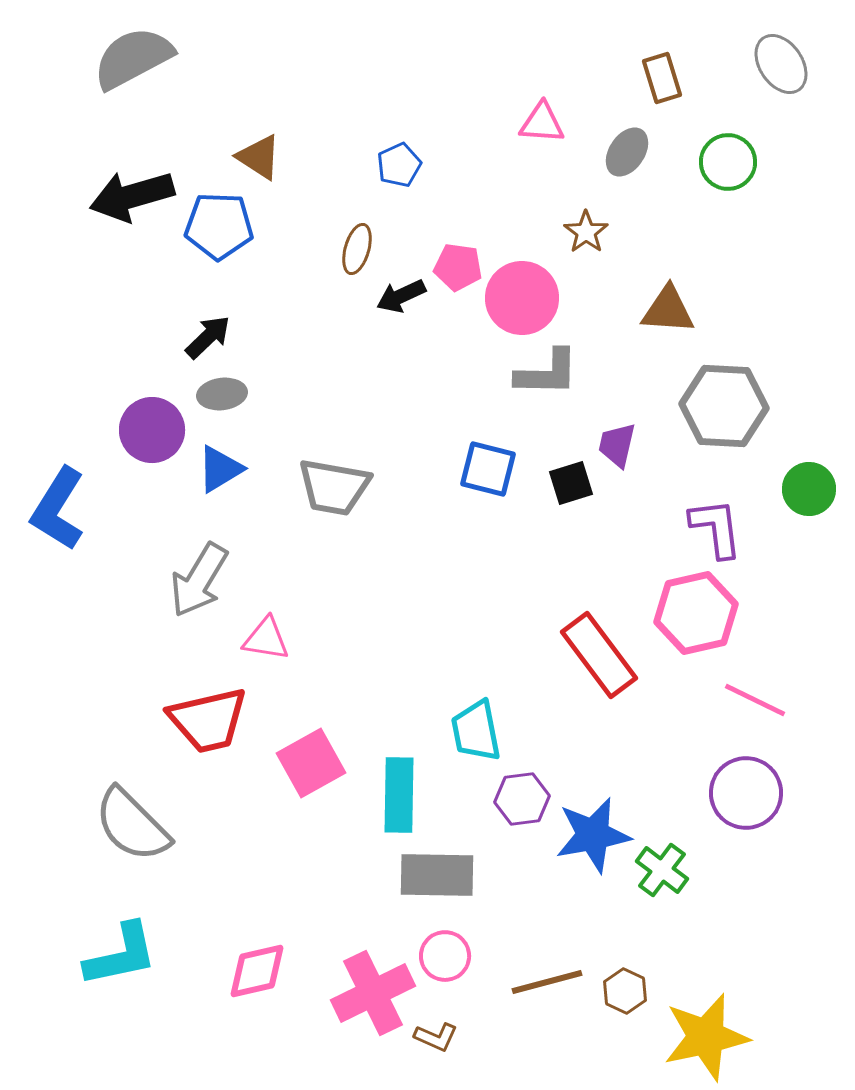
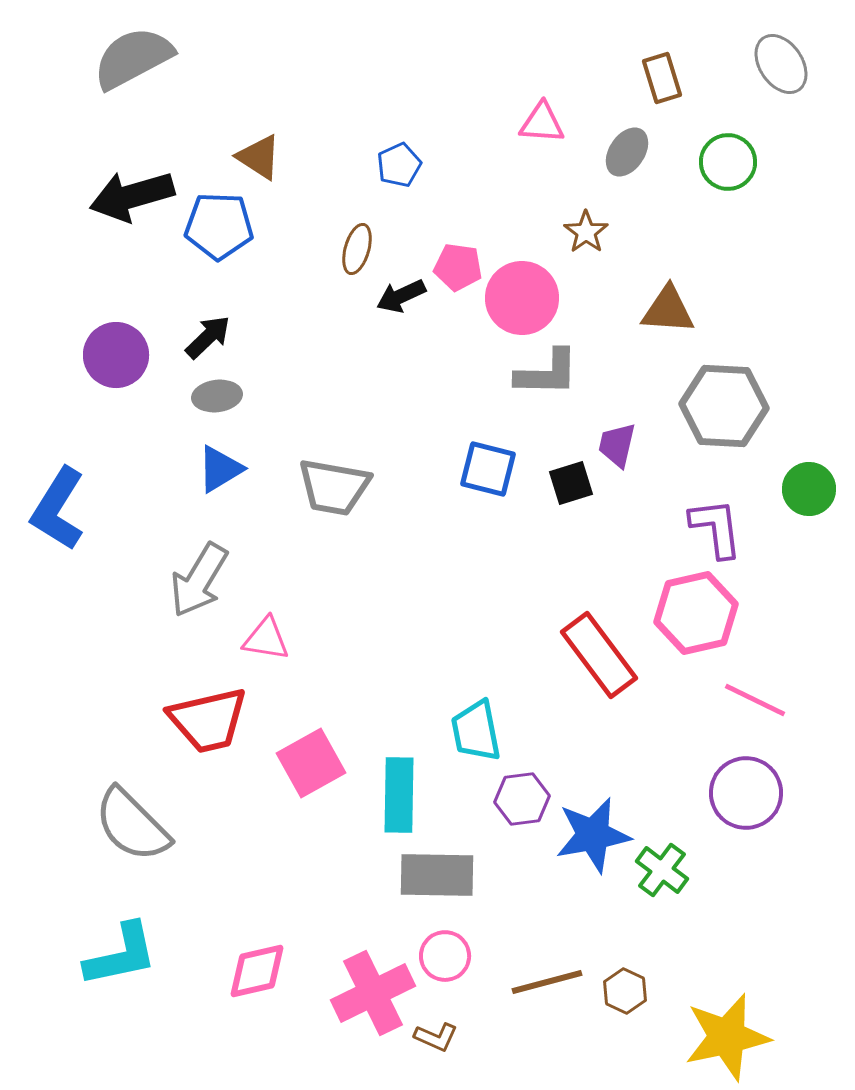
gray ellipse at (222, 394): moved 5 px left, 2 px down
purple circle at (152, 430): moved 36 px left, 75 px up
yellow star at (706, 1037): moved 21 px right
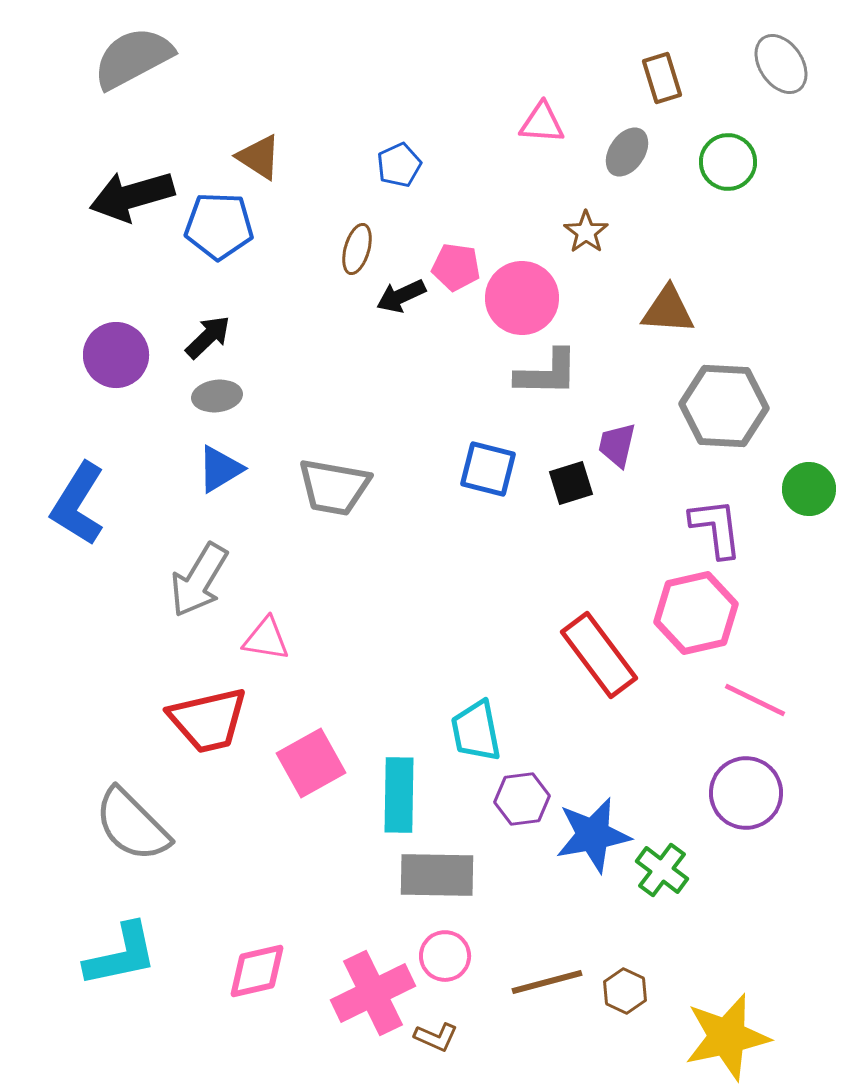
pink pentagon at (458, 267): moved 2 px left
blue L-shape at (58, 509): moved 20 px right, 5 px up
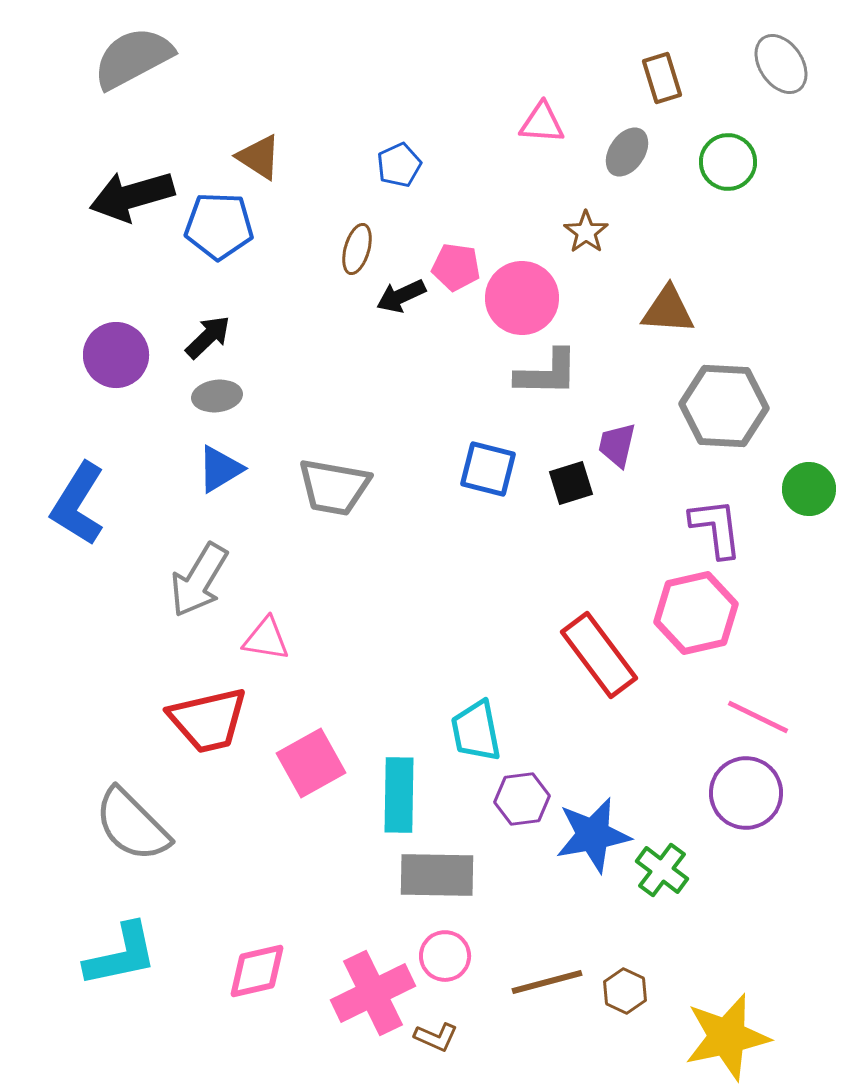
pink line at (755, 700): moved 3 px right, 17 px down
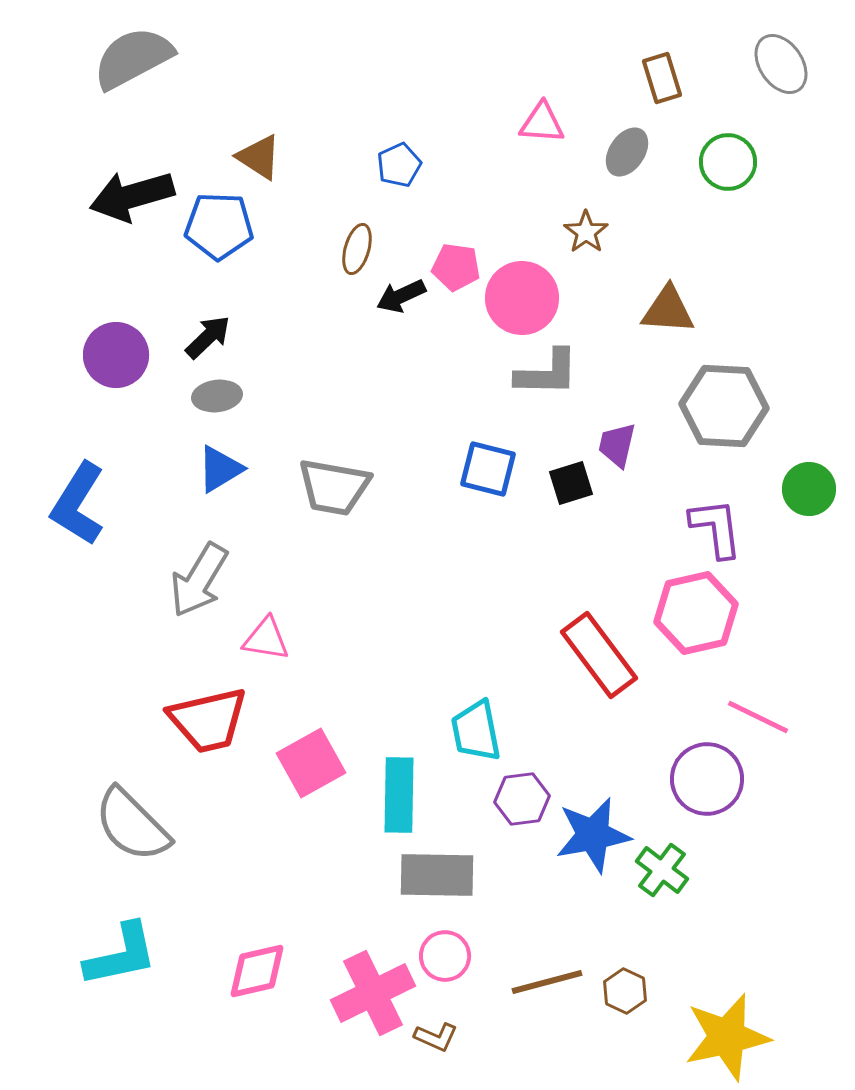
purple circle at (746, 793): moved 39 px left, 14 px up
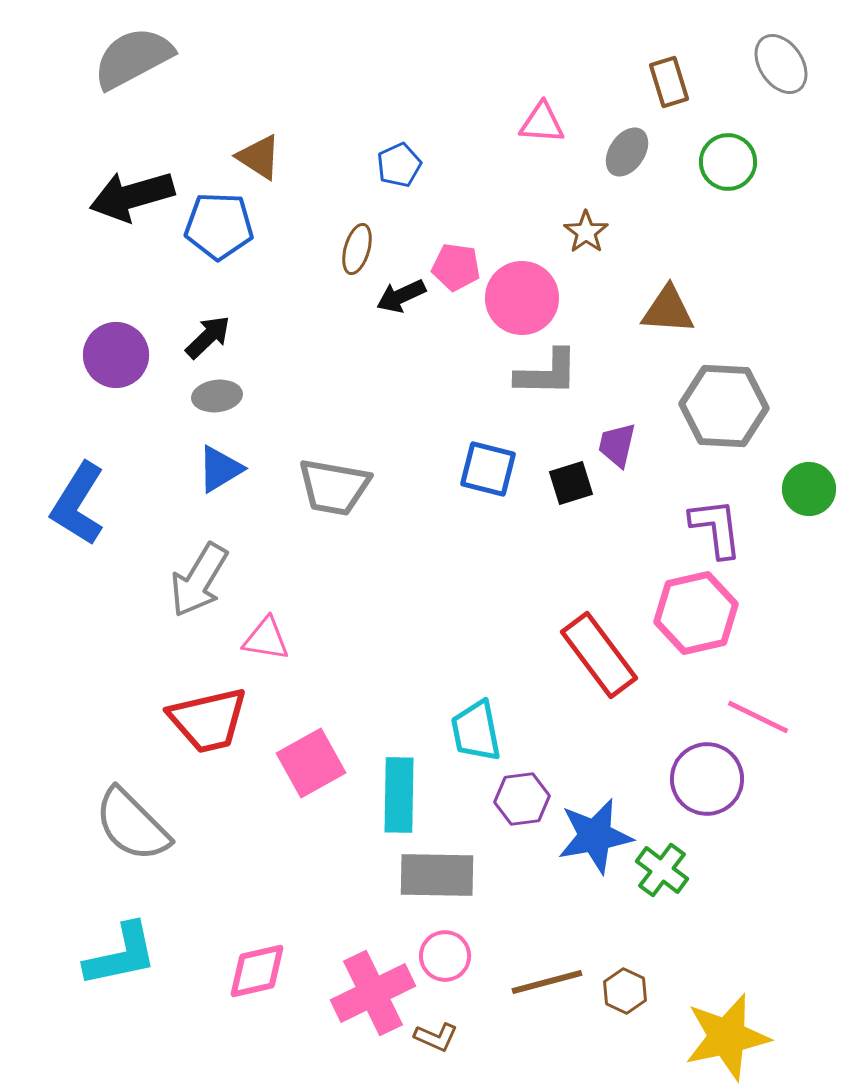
brown rectangle at (662, 78): moved 7 px right, 4 px down
blue star at (593, 835): moved 2 px right, 1 px down
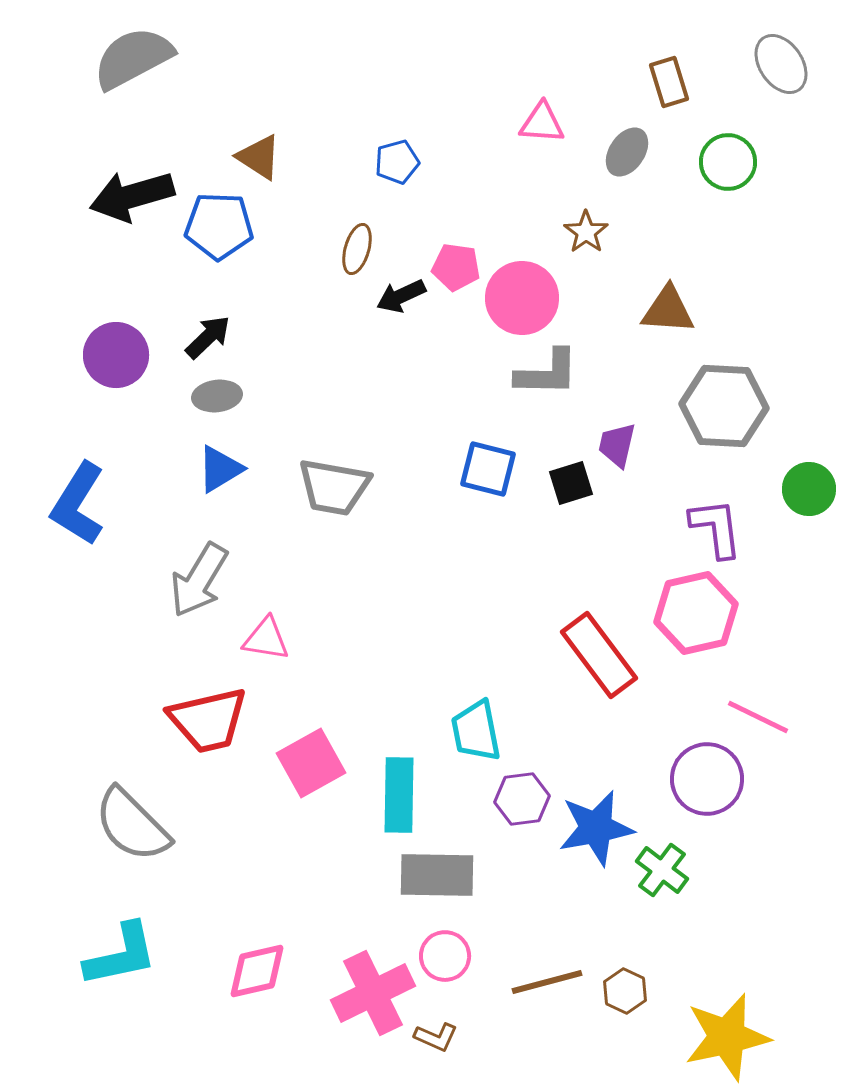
blue pentagon at (399, 165): moved 2 px left, 3 px up; rotated 9 degrees clockwise
blue star at (595, 836): moved 1 px right, 8 px up
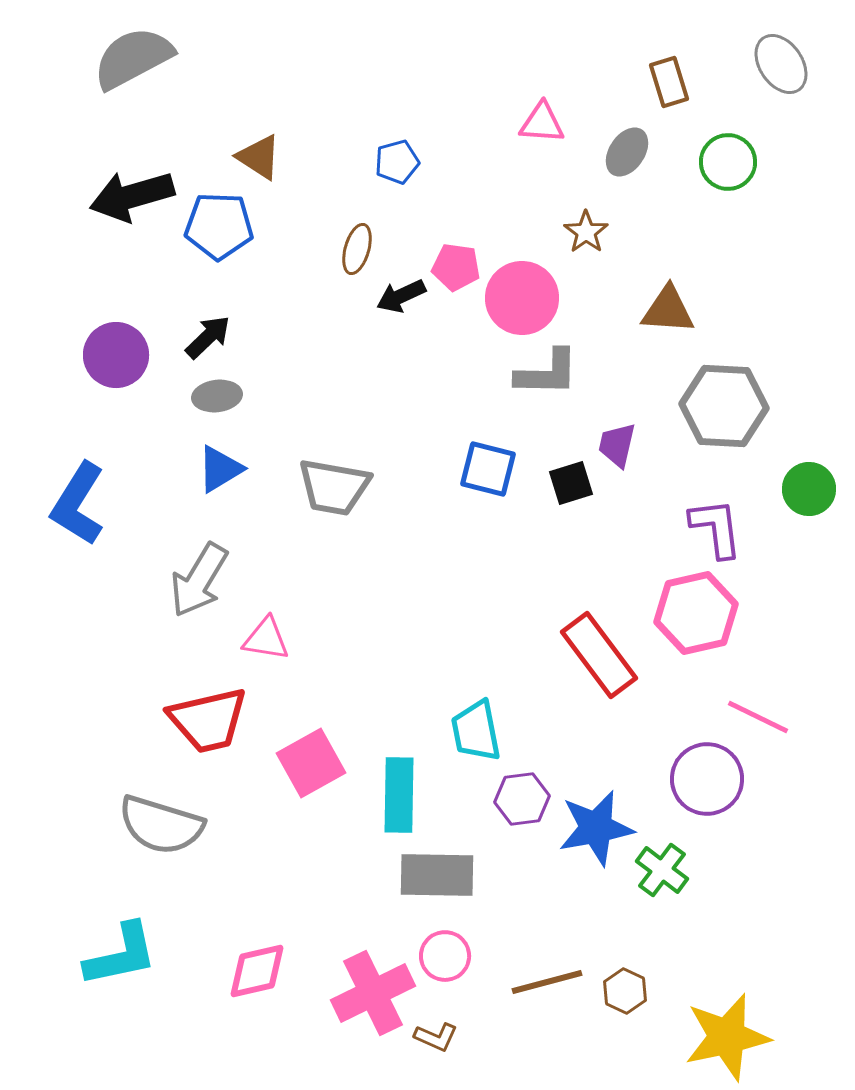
gray semicircle at (132, 825): moved 29 px right; rotated 28 degrees counterclockwise
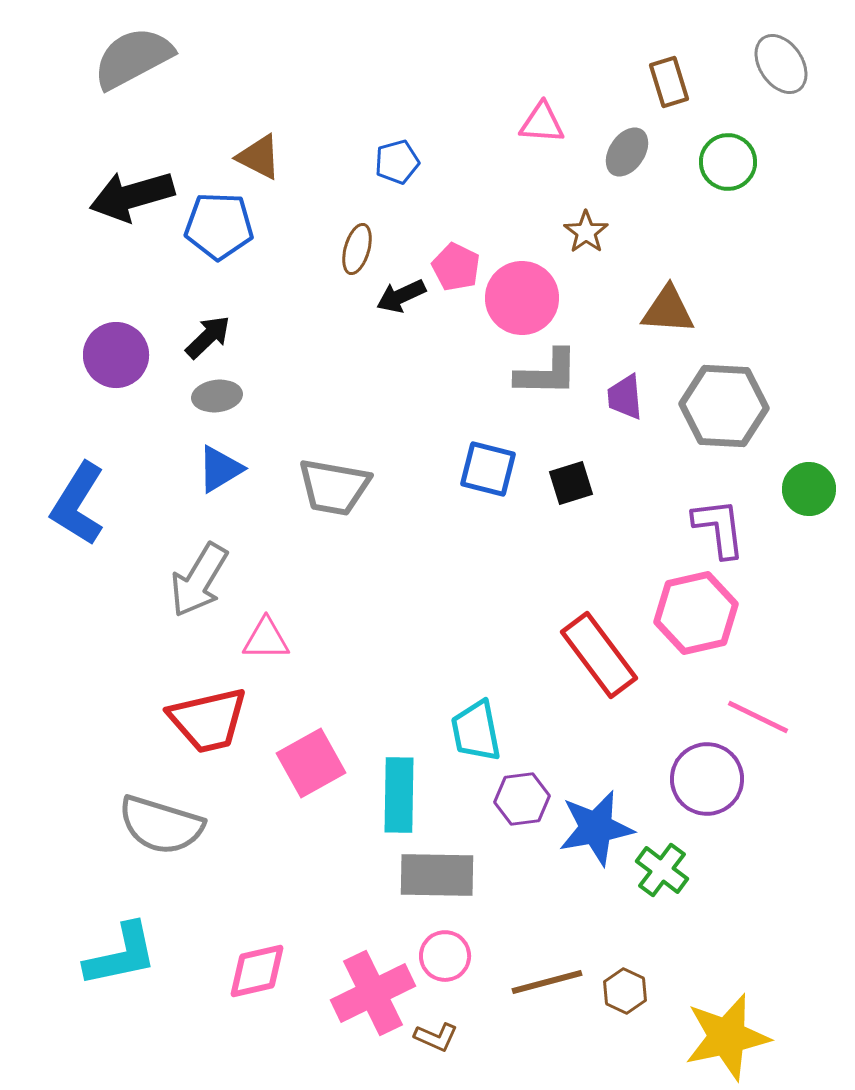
brown triangle at (259, 157): rotated 6 degrees counterclockwise
pink pentagon at (456, 267): rotated 18 degrees clockwise
purple trapezoid at (617, 445): moved 8 px right, 48 px up; rotated 18 degrees counterclockwise
purple L-shape at (716, 528): moved 3 px right
pink triangle at (266, 639): rotated 9 degrees counterclockwise
